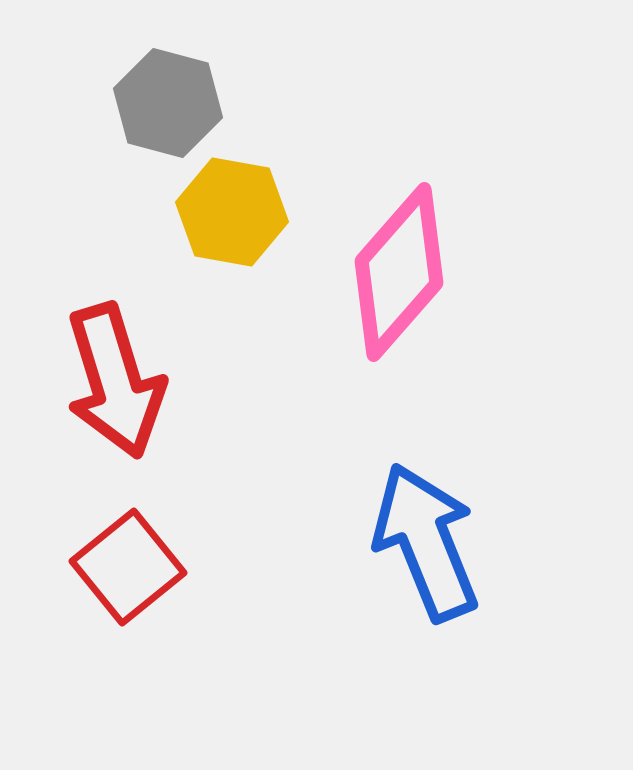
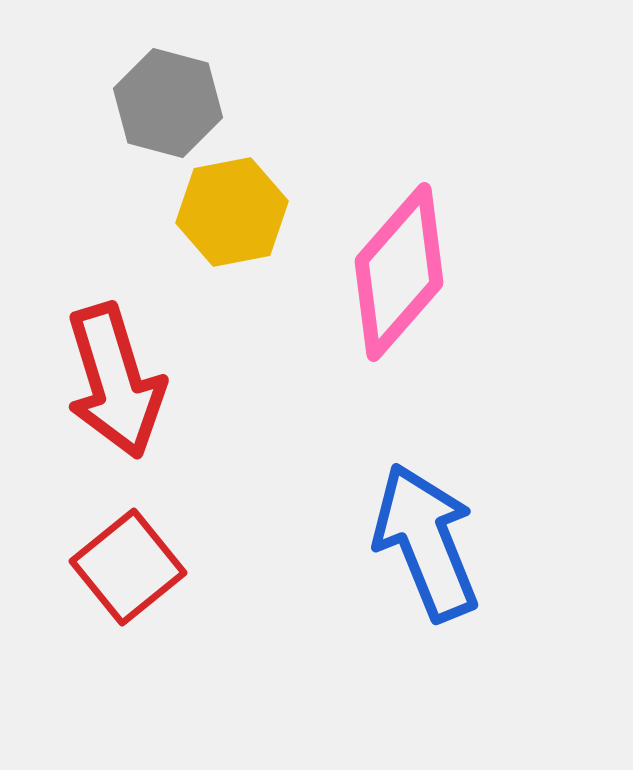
yellow hexagon: rotated 21 degrees counterclockwise
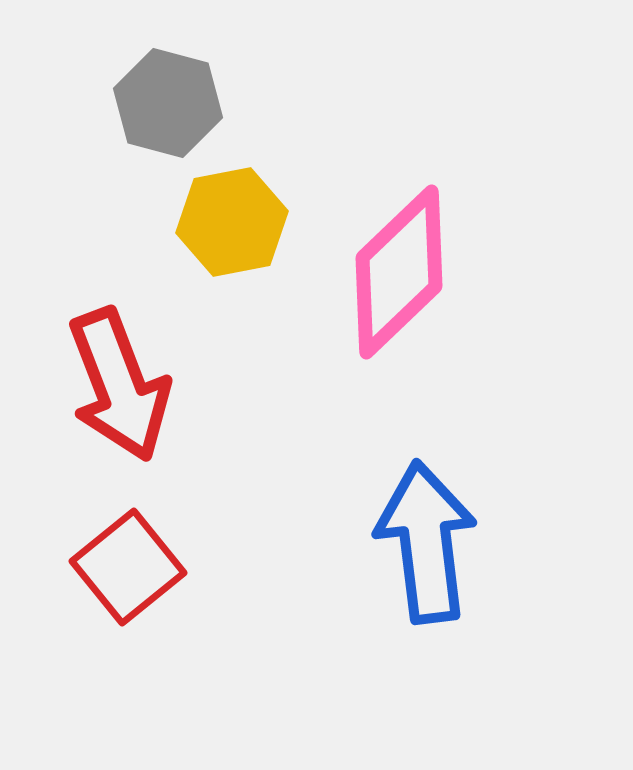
yellow hexagon: moved 10 px down
pink diamond: rotated 5 degrees clockwise
red arrow: moved 4 px right, 4 px down; rotated 4 degrees counterclockwise
blue arrow: rotated 15 degrees clockwise
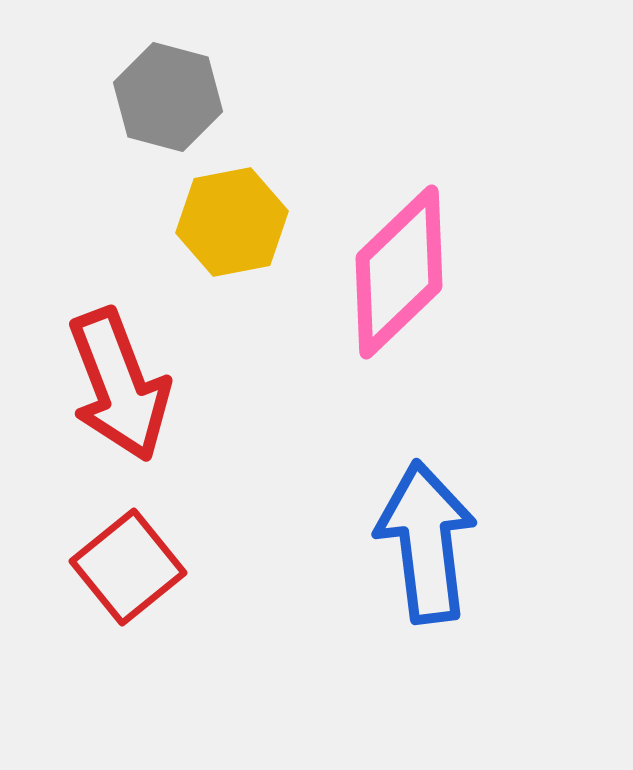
gray hexagon: moved 6 px up
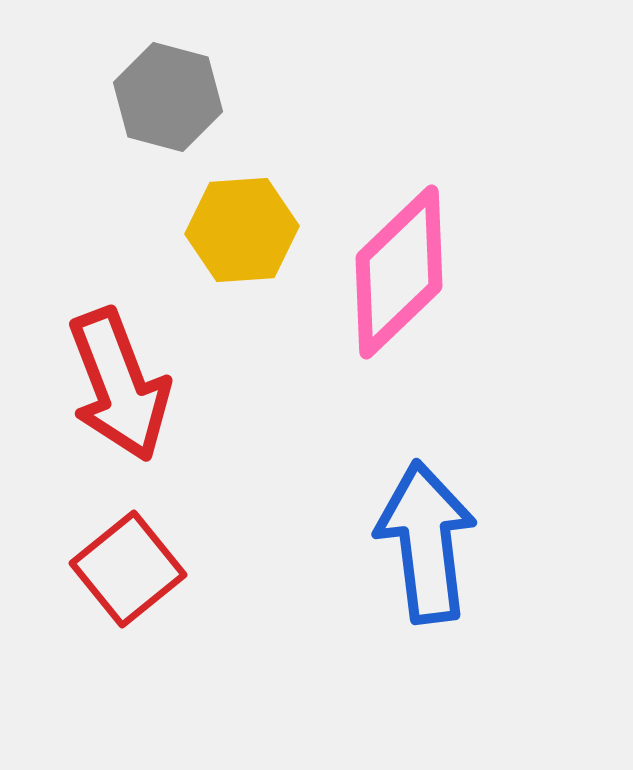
yellow hexagon: moved 10 px right, 8 px down; rotated 7 degrees clockwise
red square: moved 2 px down
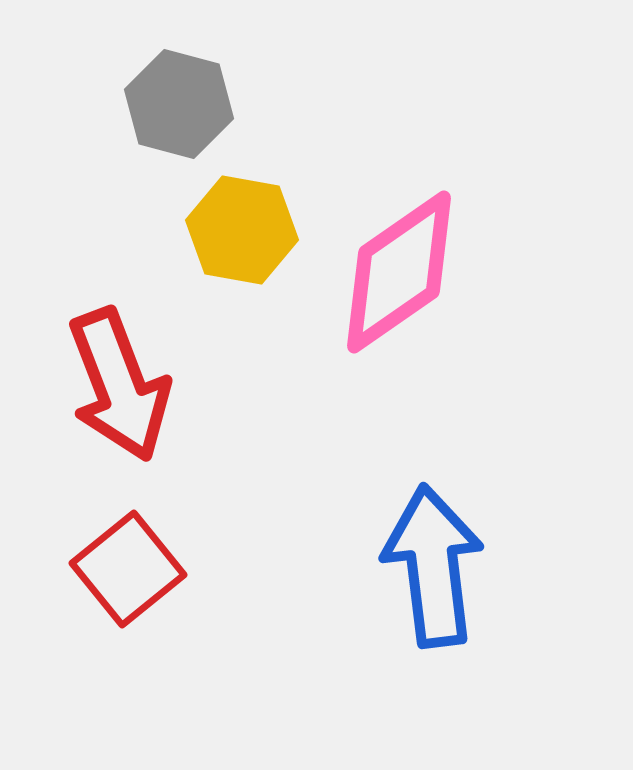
gray hexagon: moved 11 px right, 7 px down
yellow hexagon: rotated 14 degrees clockwise
pink diamond: rotated 9 degrees clockwise
blue arrow: moved 7 px right, 24 px down
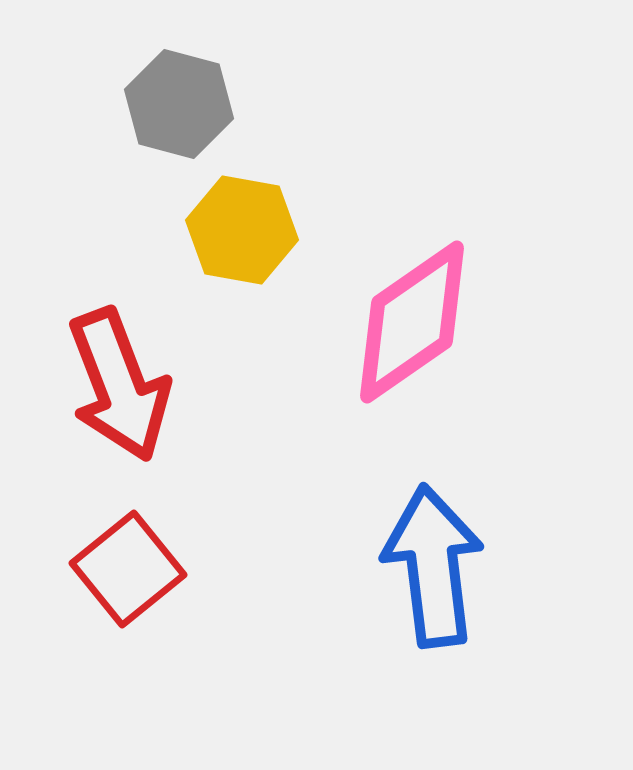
pink diamond: moved 13 px right, 50 px down
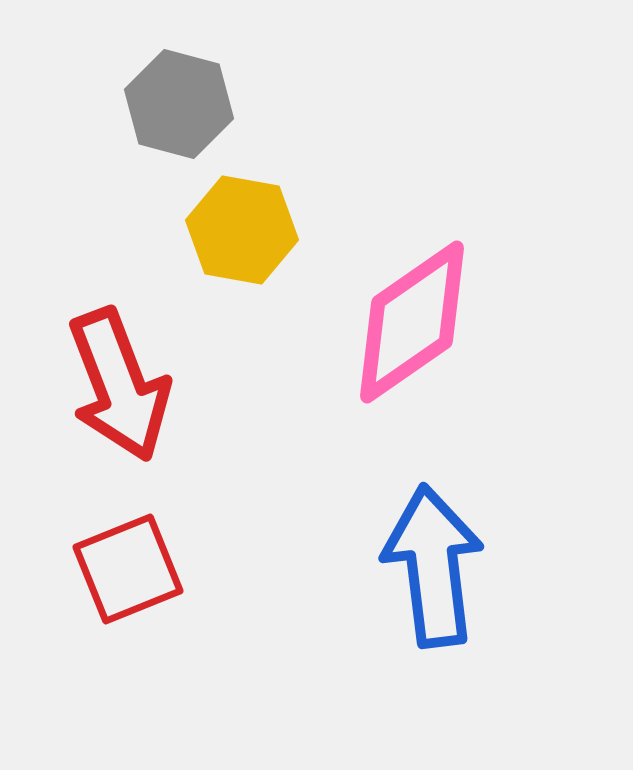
red square: rotated 17 degrees clockwise
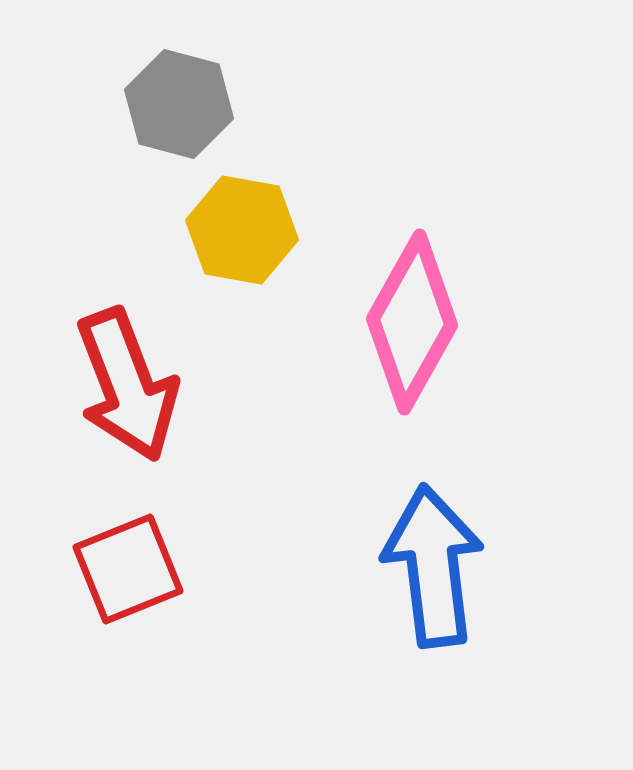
pink diamond: rotated 26 degrees counterclockwise
red arrow: moved 8 px right
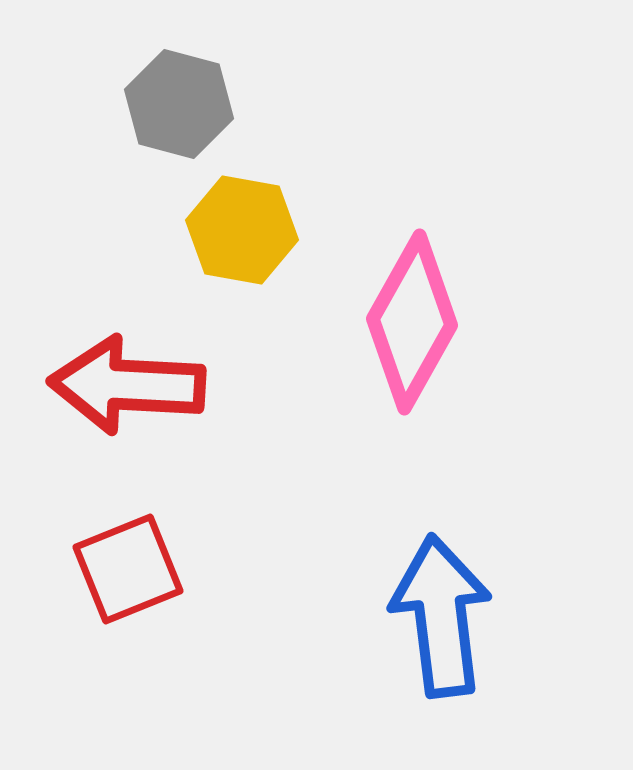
red arrow: rotated 114 degrees clockwise
blue arrow: moved 8 px right, 50 px down
